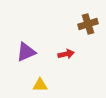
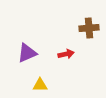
brown cross: moved 1 px right, 4 px down; rotated 12 degrees clockwise
purple triangle: moved 1 px right, 1 px down
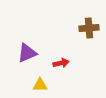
red arrow: moved 5 px left, 9 px down
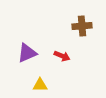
brown cross: moved 7 px left, 2 px up
red arrow: moved 1 px right, 7 px up; rotated 35 degrees clockwise
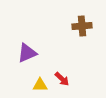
red arrow: moved 23 px down; rotated 21 degrees clockwise
